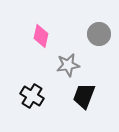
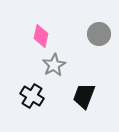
gray star: moved 14 px left; rotated 20 degrees counterclockwise
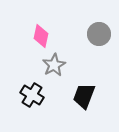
black cross: moved 1 px up
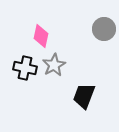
gray circle: moved 5 px right, 5 px up
black cross: moved 7 px left, 27 px up; rotated 20 degrees counterclockwise
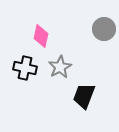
gray star: moved 6 px right, 2 px down
